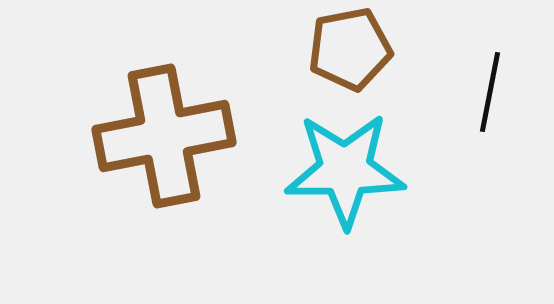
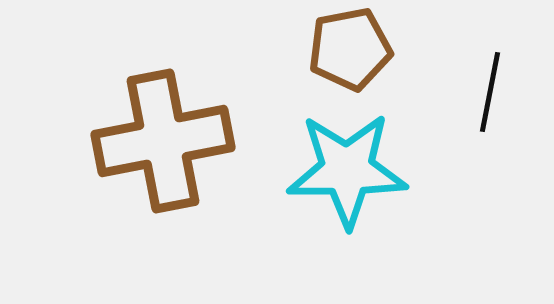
brown cross: moved 1 px left, 5 px down
cyan star: moved 2 px right
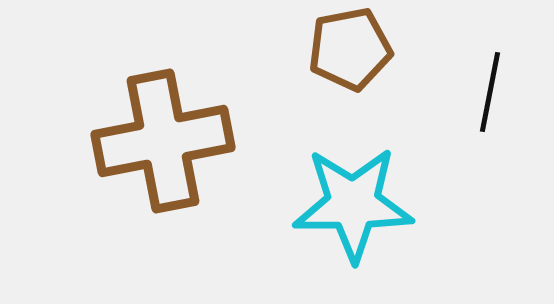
cyan star: moved 6 px right, 34 px down
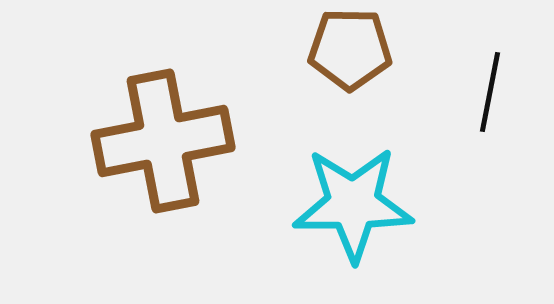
brown pentagon: rotated 12 degrees clockwise
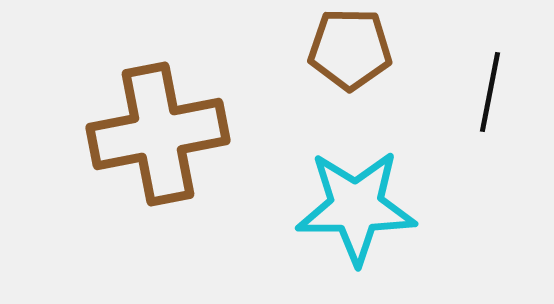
brown cross: moved 5 px left, 7 px up
cyan star: moved 3 px right, 3 px down
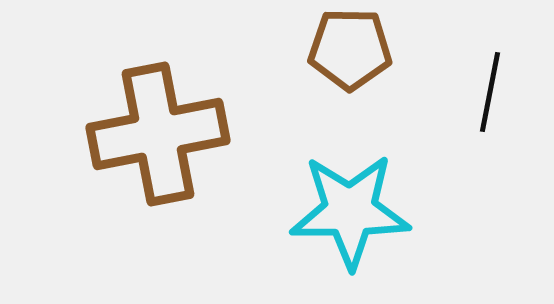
cyan star: moved 6 px left, 4 px down
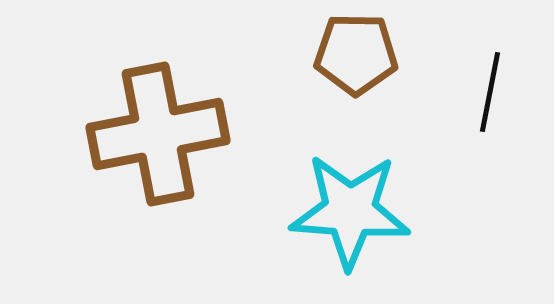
brown pentagon: moved 6 px right, 5 px down
cyan star: rotated 4 degrees clockwise
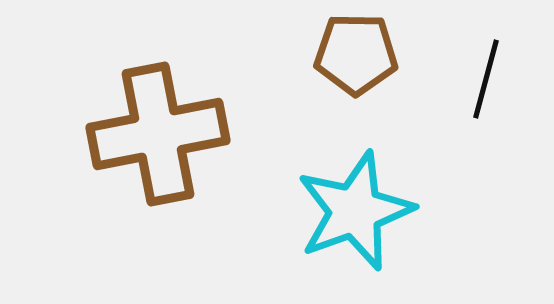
black line: moved 4 px left, 13 px up; rotated 4 degrees clockwise
cyan star: moved 5 px right; rotated 24 degrees counterclockwise
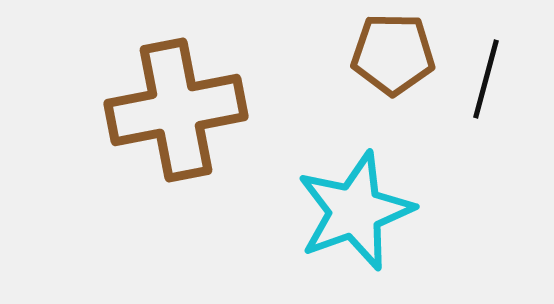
brown pentagon: moved 37 px right
brown cross: moved 18 px right, 24 px up
